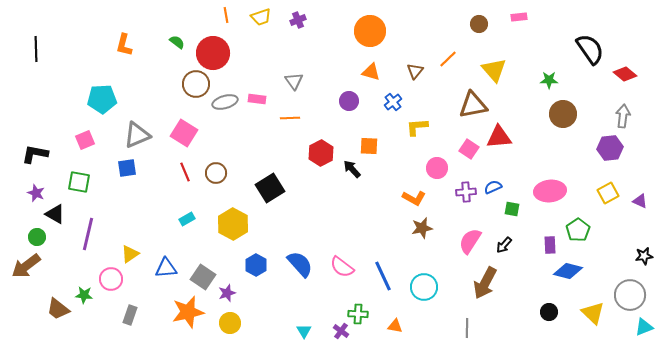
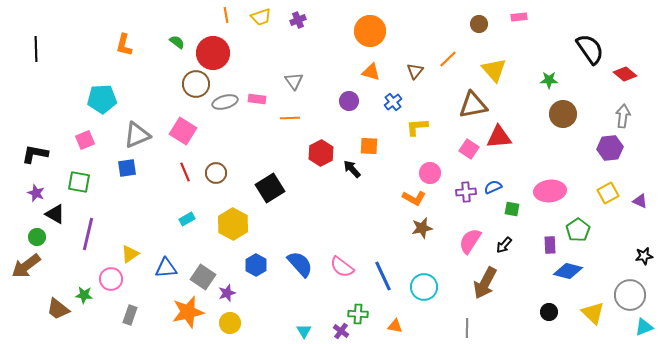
pink square at (184, 133): moved 1 px left, 2 px up
pink circle at (437, 168): moved 7 px left, 5 px down
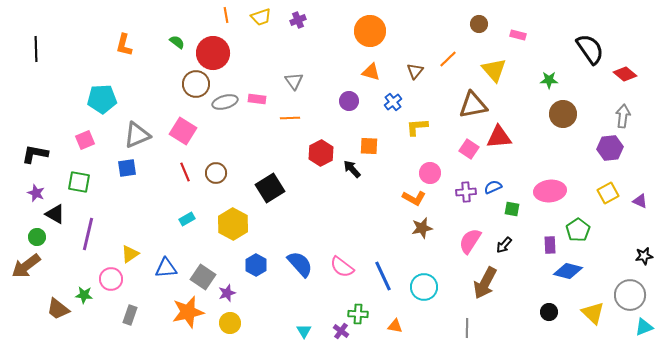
pink rectangle at (519, 17): moved 1 px left, 18 px down; rotated 21 degrees clockwise
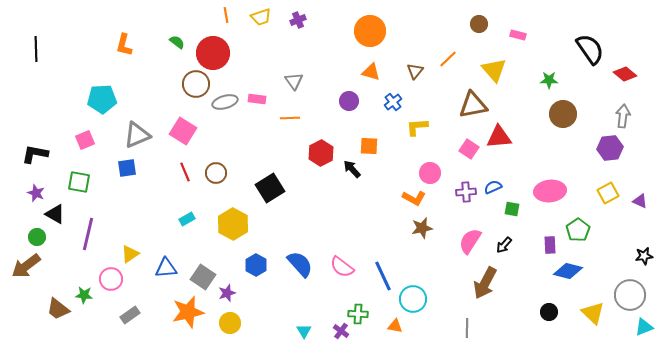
cyan circle at (424, 287): moved 11 px left, 12 px down
gray rectangle at (130, 315): rotated 36 degrees clockwise
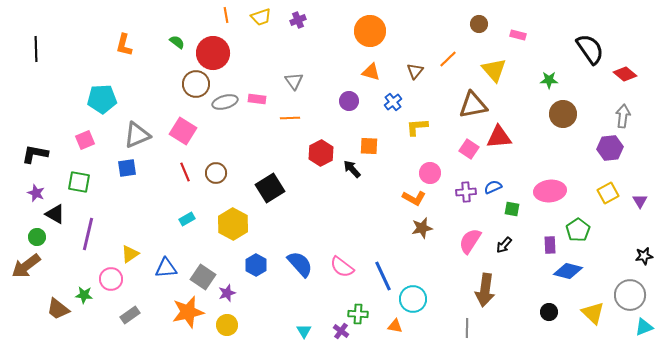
purple triangle at (640, 201): rotated 35 degrees clockwise
brown arrow at (485, 283): moved 7 px down; rotated 20 degrees counterclockwise
yellow circle at (230, 323): moved 3 px left, 2 px down
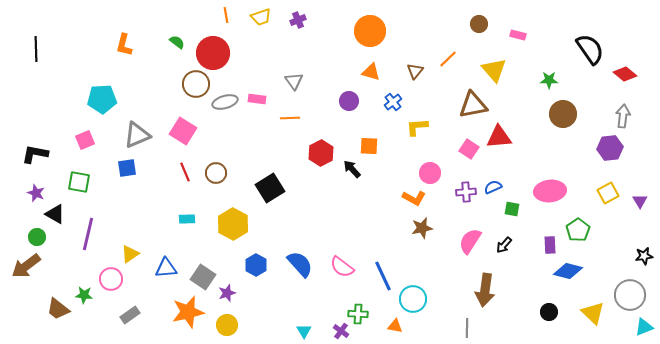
cyan rectangle at (187, 219): rotated 28 degrees clockwise
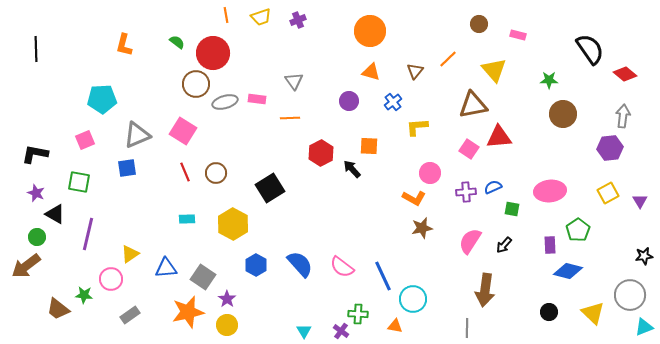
purple star at (227, 293): moved 6 px down; rotated 18 degrees counterclockwise
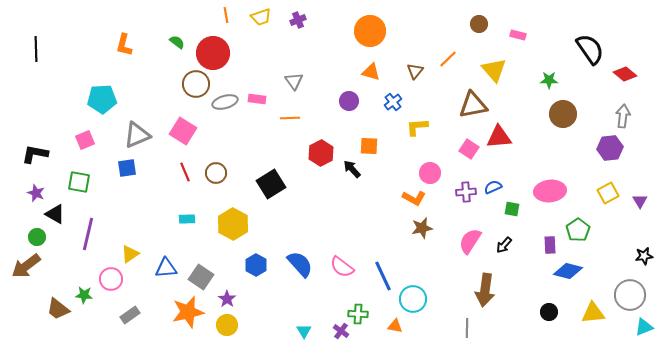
black square at (270, 188): moved 1 px right, 4 px up
gray square at (203, 277): moved 2 px left
yellow triangle at (593, 313): rotated 50 degrees counterclockwise
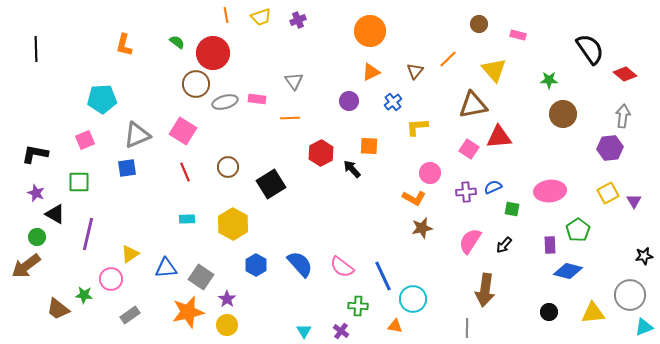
orange triangle at (371, 72): rotated 42 degrees counterclockwise
brown circle at (216, 173): moved 12 px right, 6 px up
green square at (79, 182): rotated 10 degrees counterclockwise
purple triangle at (640, 201): moved 6 px left
green cross at (358, 314): moved 8 px up
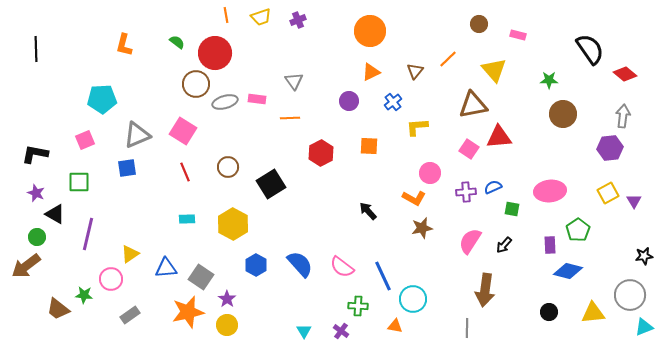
red circle at (213, 53): moved 2 px right
black arrow at (352, 169): moved 16 px right, 42 px down
